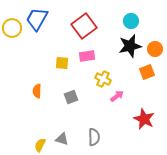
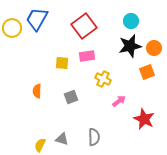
orange circle: moved 1 px left, 1 px up
pink arrow: moved 2 px right, 5 px down
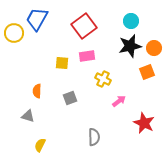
yellow circle: moved 2 px right, 5 px down
gray square: moved 1 px left, 1 px down
red star: moved 4 px down
gray triangle: moved 34 px left, 23 px up
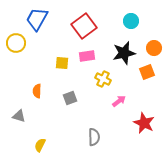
yellow circle: moved 2 px right, 10 px down
black star: moved 6 px left, 7 px down
gray triangle: moved 9 px left
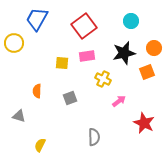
yellow circle: moved 2 px left
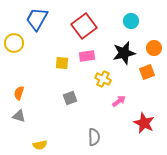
orange semicircle: moved 18 px left, 2 px down; rotated 16 degrees clockwise
yellow semicircle: rotated 128 degrees counterclockwise
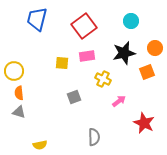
blue trapezoid: rotated 15 degrees counterclockwise
yellow circle: moved 28 px down
orange circle: moved 1 px right
orange semicircle: rotated 24 degrees counterclockwise
gray square: moved 4 px right, 1 px up
gray triangle: moved 4 px up
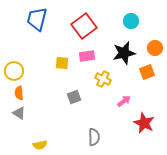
pink arrow: moved 5 px right
gray triangle: moved 1 px down; rotated 16 degrees clockwise
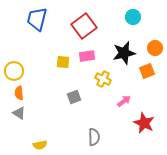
cyan circle: moved 2 px right, 4 px up
yellow square: moved 1 px right, 1 px up
orange square: moved 1 px up
